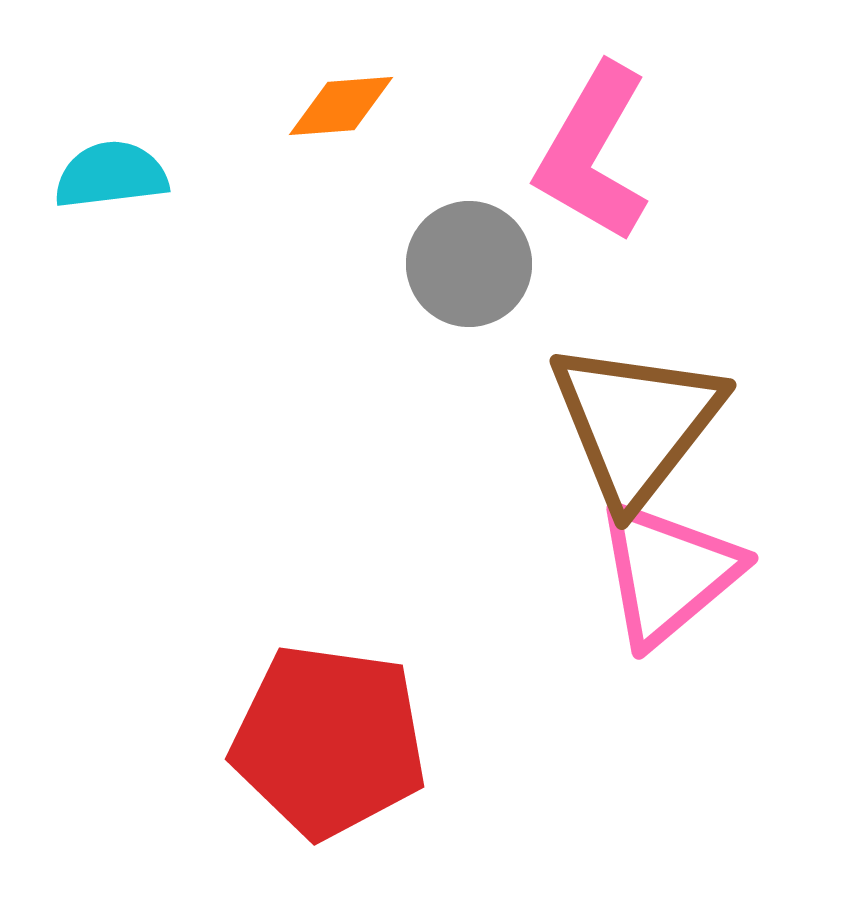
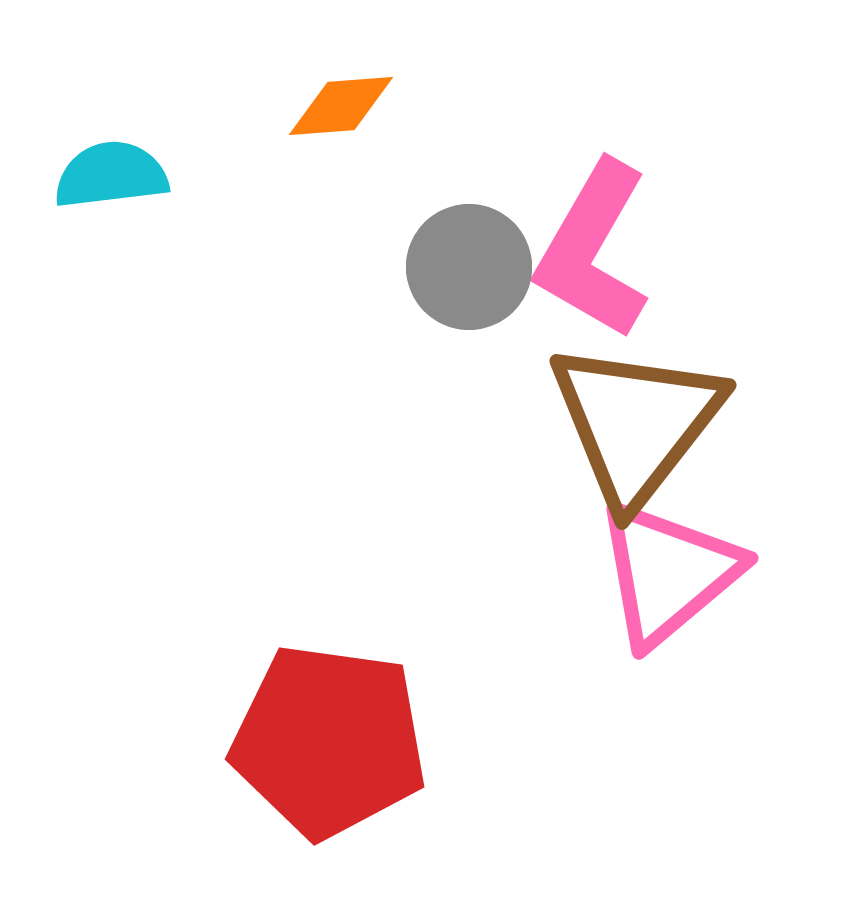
pink L-shape: moved 97 px down
gray circle: moved 3 px down
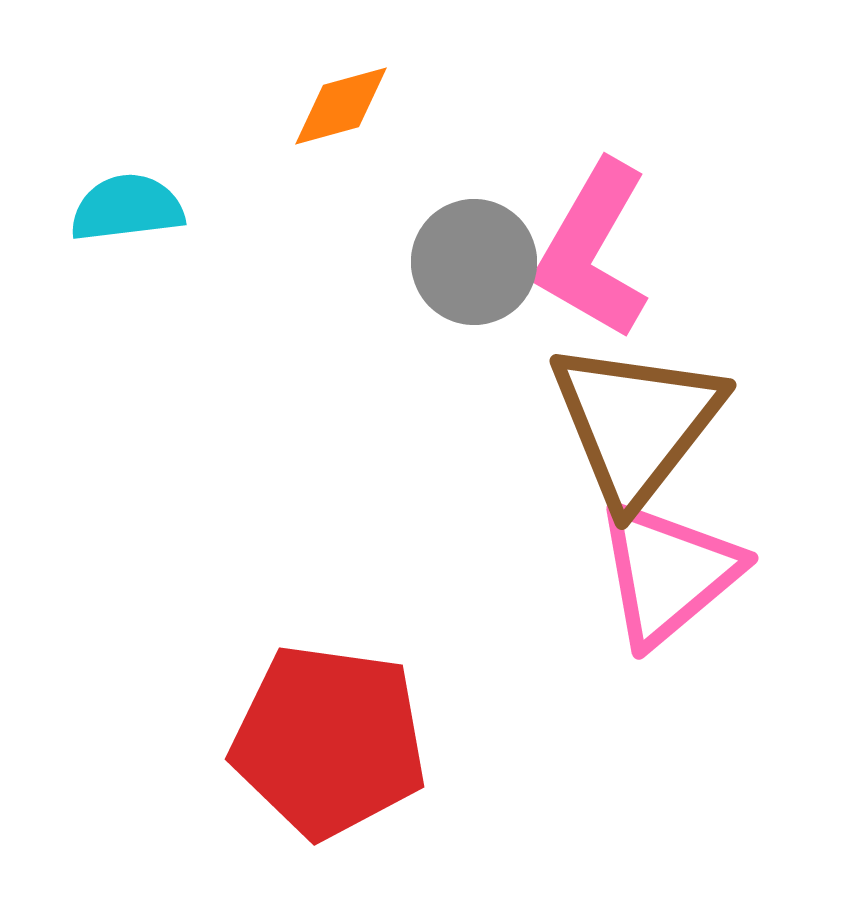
orange diamond: rotated 11 degrees counterclockwise
cyan semicircle: moved 16 px right, 33 px down
gray circle: moved 5 px right, 5 px up
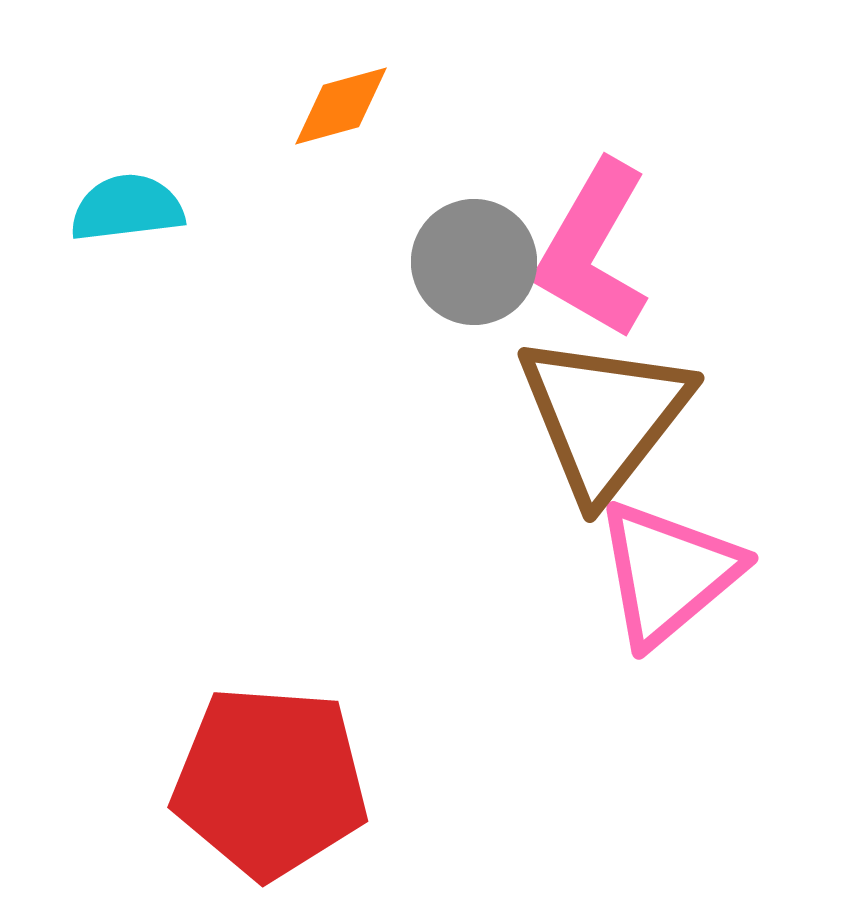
brown triangle: moved 32 px left, 7 px up
red pentagon: moved 59 px left, 41 px down; rotated 4 degrees counterclockwise
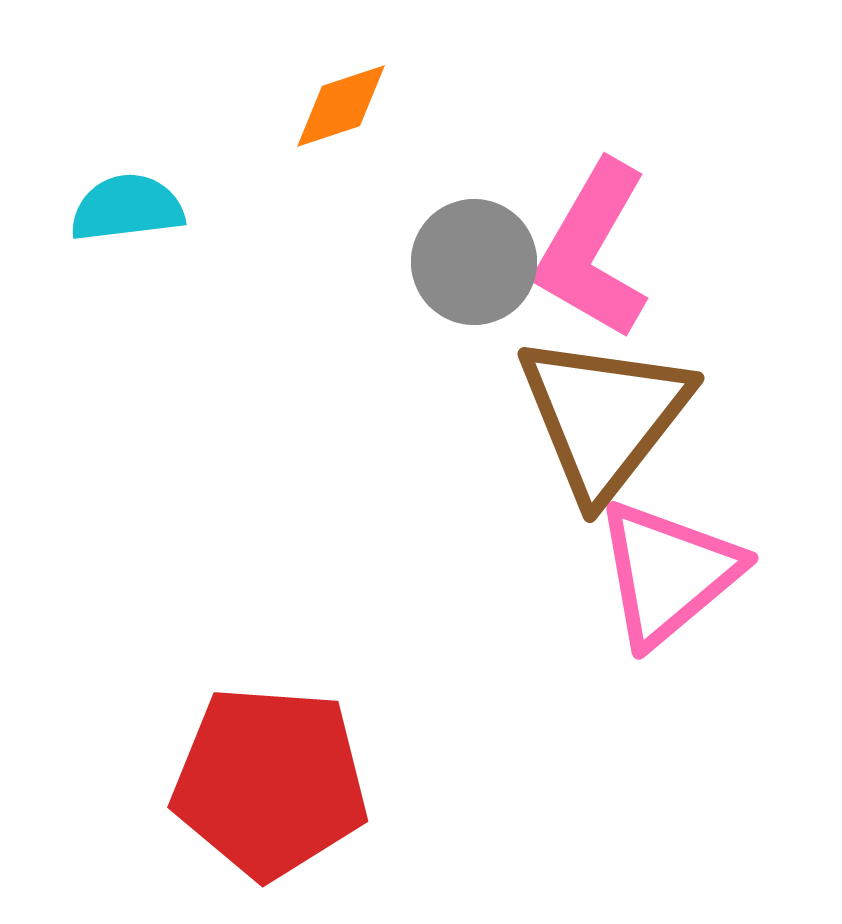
orange diamond: rotated 3 degrees counterclockwise
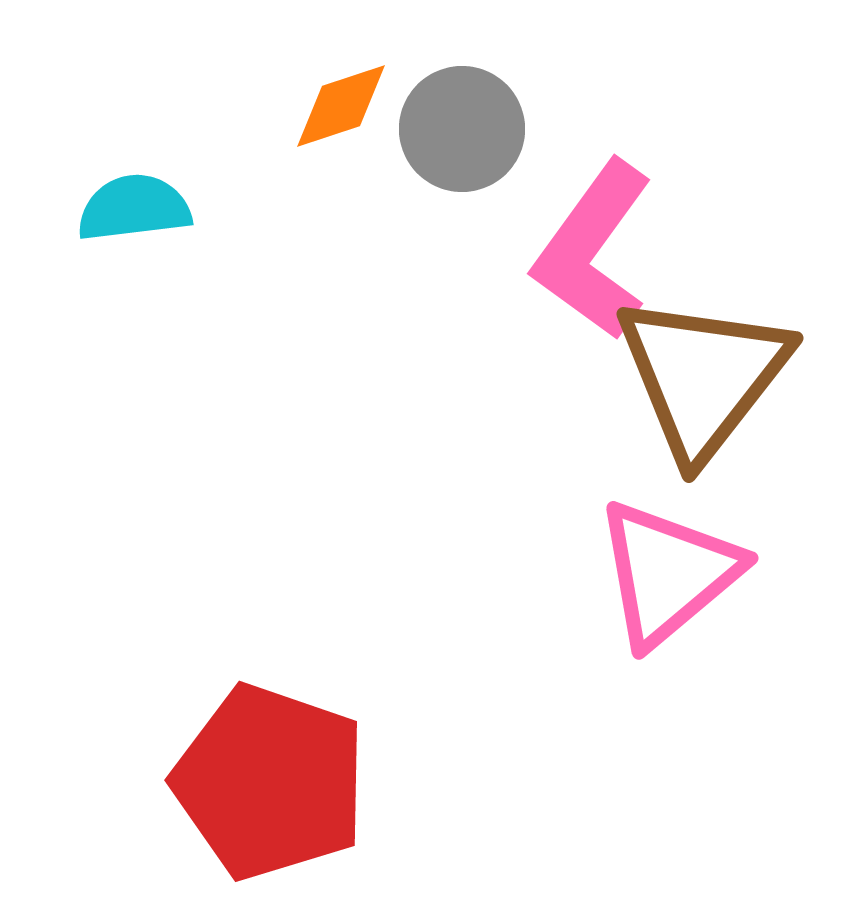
cyan semicircle: moved 7 px right
pink L-shape: rotated 6 degrees clockwise
gray circle: moved 12 px left, 133 px up
brown triangle: moved 99 px right, 40 px up
red pentagon: rotated 15 degrees clockwise
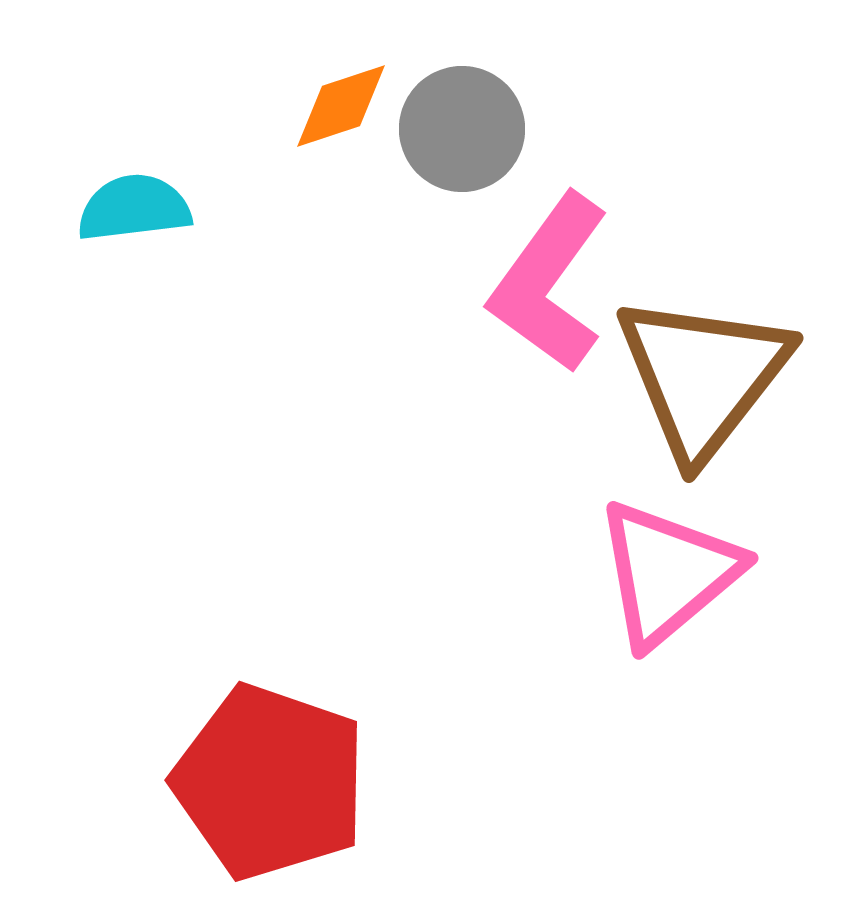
pink L-shape: moved 44 px left, 33 px down
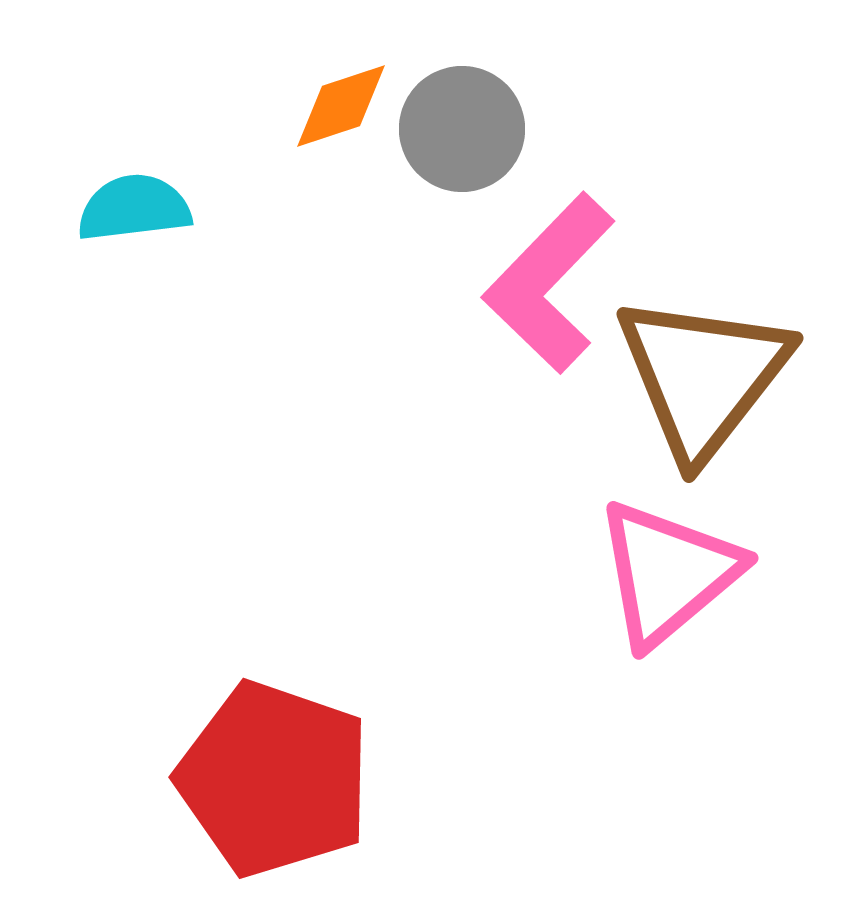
pink L-shape: rotated 8 degrees clockwise
red pentagon: moved 4 px right, 3 px up
